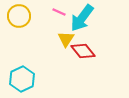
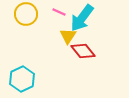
yellow circle: moved 7 px right, 2 px up
yellow triangle: moved 2 px right, 3 px up
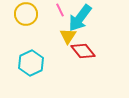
pink line: moved 1 px right, 2 px up; rotated 40 degrees clockwise
cyan arrow: moved 2 px left
cyan hexagon: moved 9 px right, 16 px up
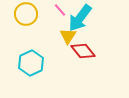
pink line: rotated 16 degrees counterclockwise
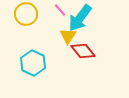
cyan hexagon: moved 2 px right; rotated 10 degrees counterclockwise
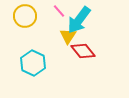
pink line: moved 1 px left, 1 px down
yellow circle: moved 1 px left, 2 px down
cyan arrow: moved 1 px left, 2 px down
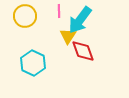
pink line: rotated 40 degrees clockwise
cyan arrow: moved 1 px right
red diamond: rotated 20 degrees clockwise
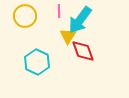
cyan hexagon: moved 4 px right, 1 px up
